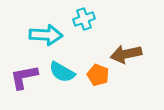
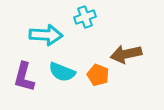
cyan cross: moved 1 px right, 2 px up
cyan semicircle: rotated 8 degrees counterclockwise
purple L-shape: rotated 64 degrees counterclockwise
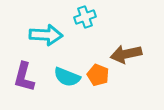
cyan semicircle: moved 5 px right, 5 px down
